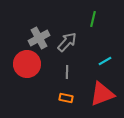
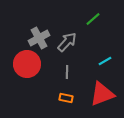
green line: rotated 35 degrees clockwise
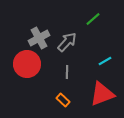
orange rectangle: moved 3 px left, 2 px down; rotated 32 degrees clockwise
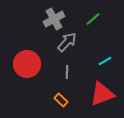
gray cross: moved 15 px right, 19 px up
orange rectangle: moved 2 px left
